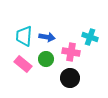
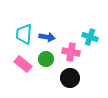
cyan trapezoid: moved 2 px up
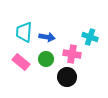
cyan trapezoid: moved 2 px up
pink cross: moved 1 px right, 2 px down
pink rectangle: moved 2 px left, 2 px up
black circle: moved 3 px left, 1 px up
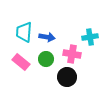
cyan cross: rotated 28 degrees counterclockwise
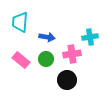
cyan trapezoid: moved 4 px left, 10 px up
pink cross: rotated 18 degrees counterclockwise
pink rectangle: moved 2 px up
black circle: moved 3 px down
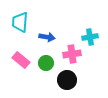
green circle: moved 4 px down
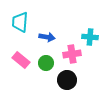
cyan cross: rotated 14 degrees clockwise
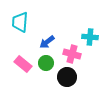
blue arrow: moved 5 px down; rotated 133 degrees clockwise
pink cross: rotated 24 degrees clockwise
pink rectangle: moved 2 px right, 4 px down
black circle: moved 3 px up
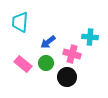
blue arrow: moved 1 px right
